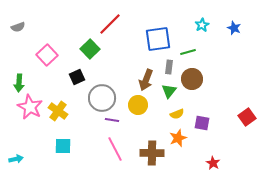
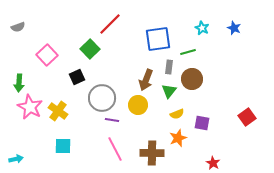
cyan star: moved 3 px down; rotated 16 degrees counterclockwise
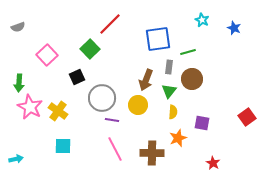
cyan star: moved 8 px up
yellow semicircle: moved 4 px left, 2 px up; rotated 64 degrees counterclockwise
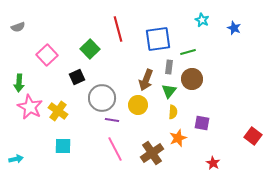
red line: moved 8 px right, 5 px down; rotated 60 degrees counterclockwise
red square: moved 6 px right, 19 px down; rotated 18 degrees counterclockwise
brown cross: rotated 35 degrees counterclockwise
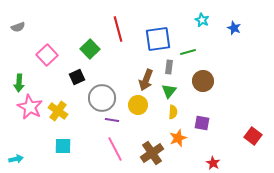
brown circle: moved 11 px right, 2 px down
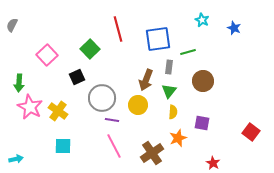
gray semicircle: moved 6 px left, 2 px up; rotated 136 degrees clockwise
red square: moved 2 px left, 4 px up
pink line: moved 1 px left, 3 px up
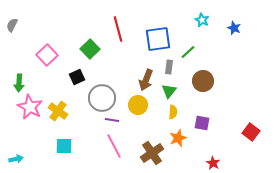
green line: rotated 28 degrees counterclockwise
cyan square: moved 1 px right
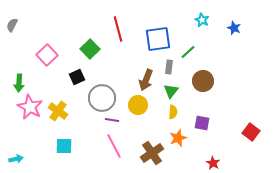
green triangle: moved 2 px right
